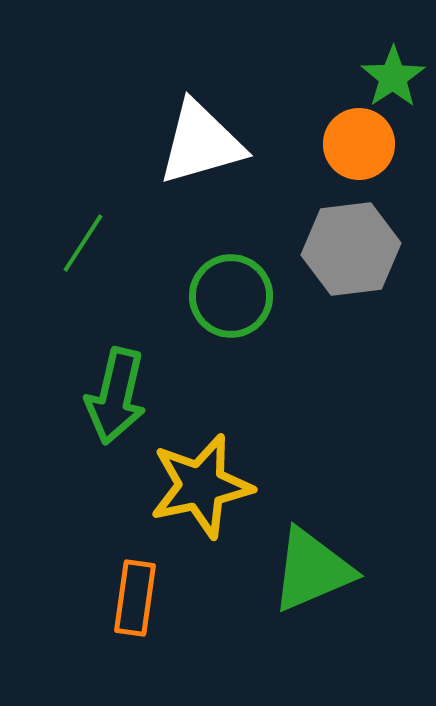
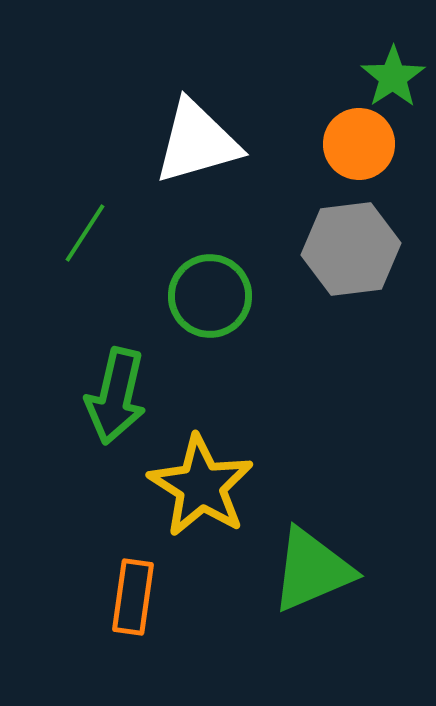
white triangle: moved 4 px left, 1 px up
green line: moved 2 px right, 10 px up
green circle: moved 21 px left
yellow star: rotated 28 degrees counterclockwise
orange rectangle: moved 2 px left, 1 px up
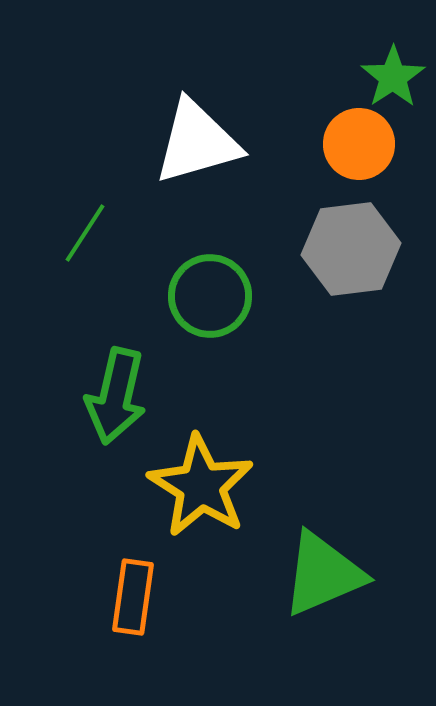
green triangle: moved 11 px right, 4 px down
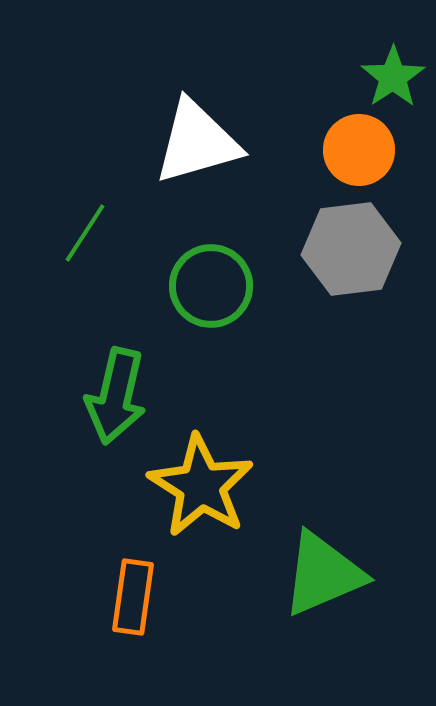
orange circle: moved 6 px down
green circle: moved 1 px right, 10 px up
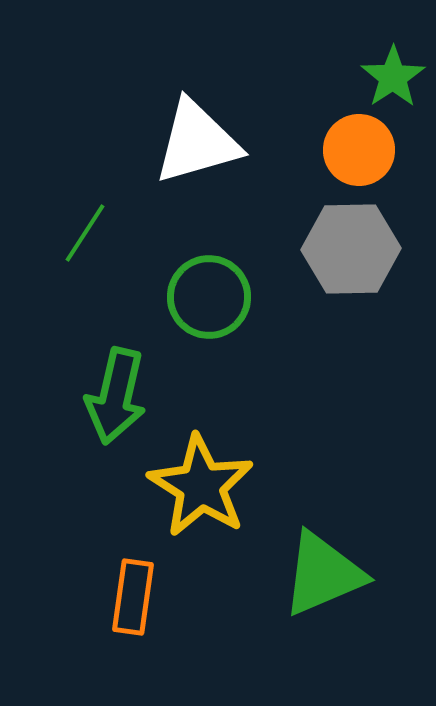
gray hexagon: rotated 6 degrees clockwise
green circle: moved 2 px left, 11 px down
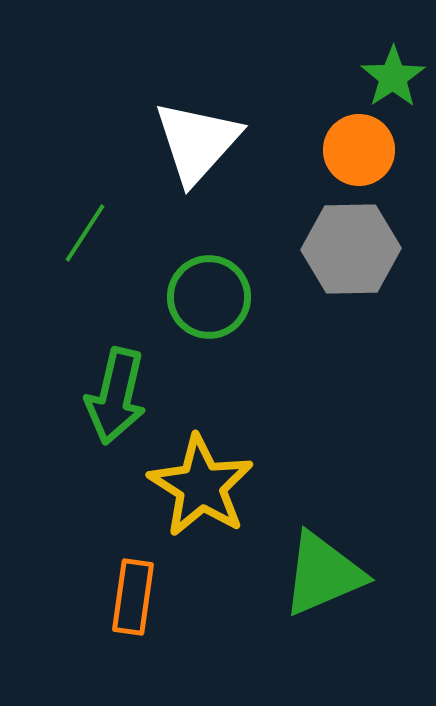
white triangle: rotated 32 degrees counterclockwise
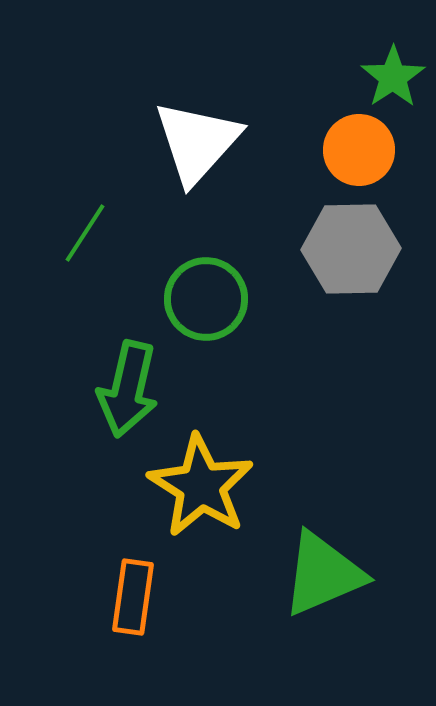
green circle: moved 3 px left, 2 px down
green arrow: moved 12 px right, 7 px up
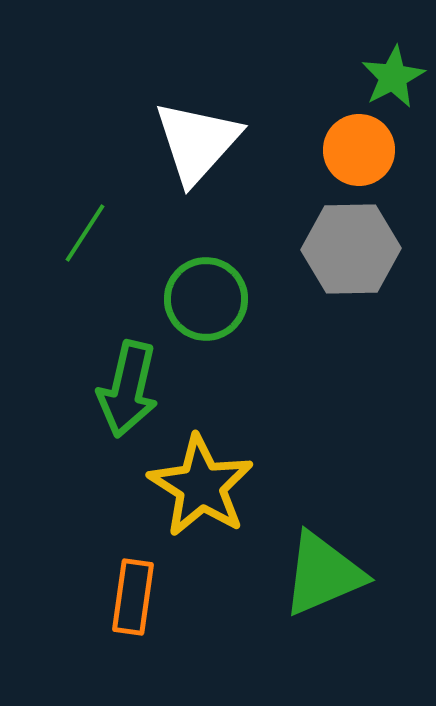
green star: rotated 6 degrees clockwise
